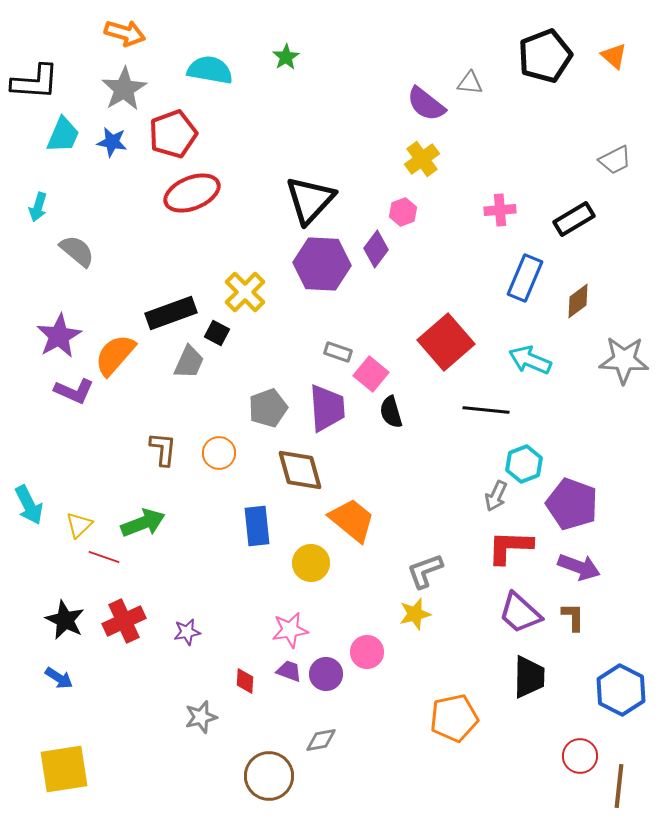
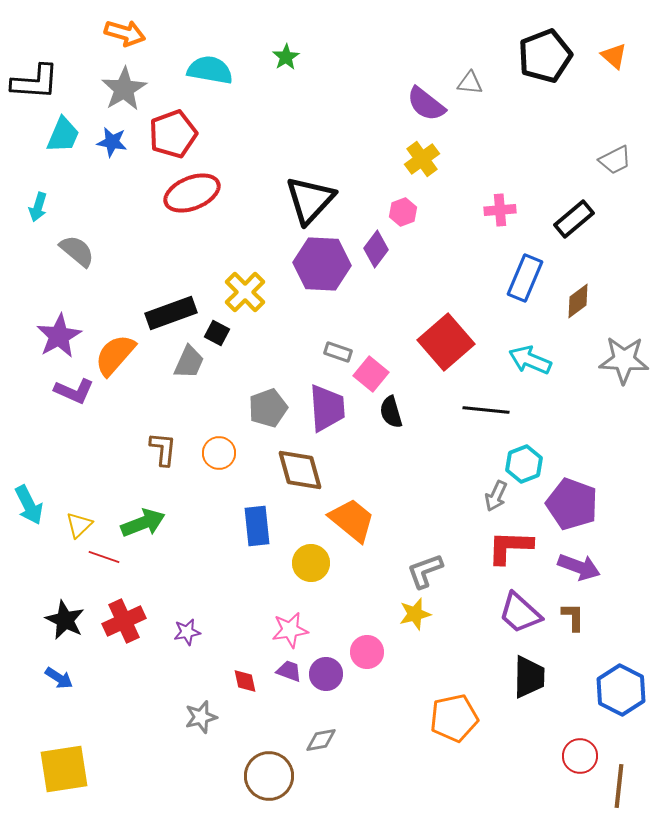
black rectangle at (574, 219): rotated 9 degrees counterclockwise
red diamond at (245, 681): rotated 16 degrees counterclockwise
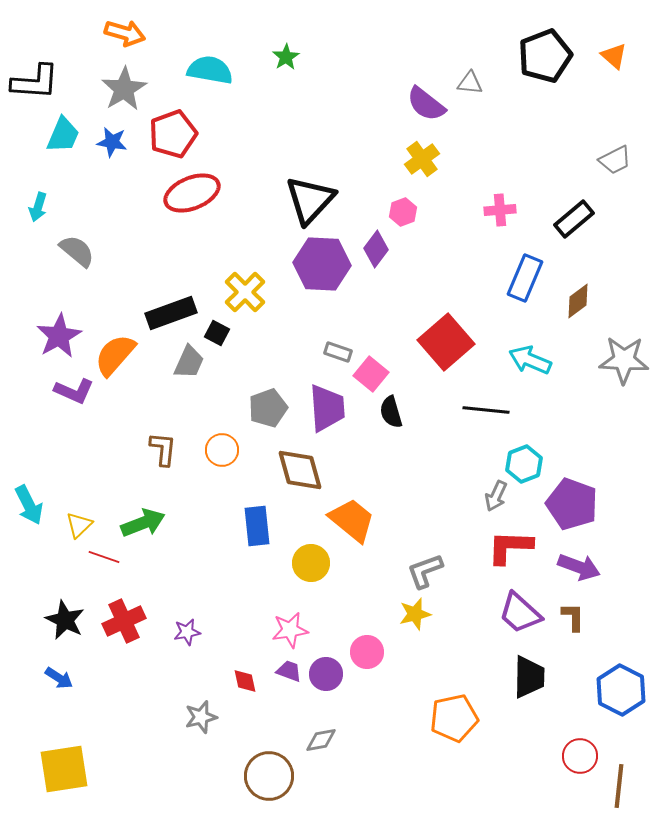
orange circle at (219, 453): moved 3 px right, 3 px up
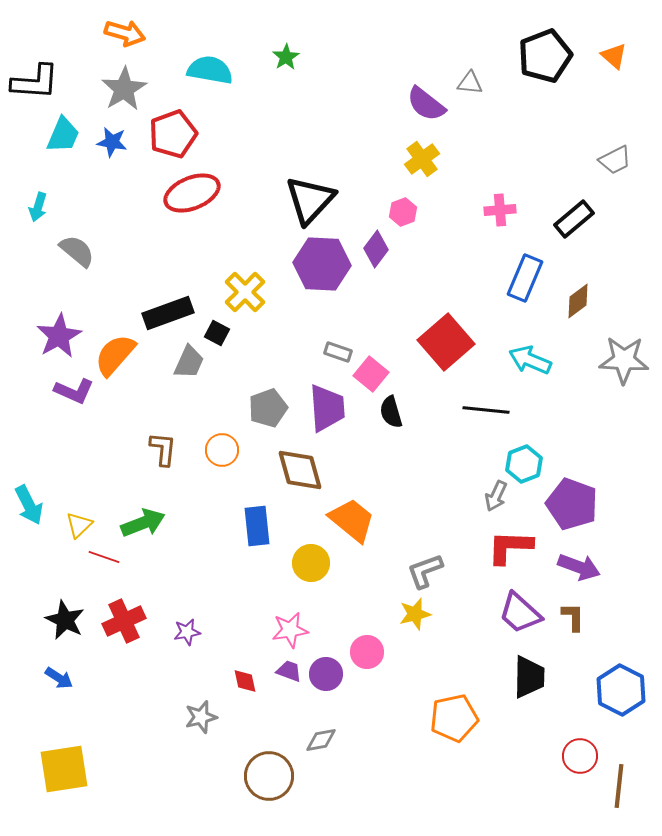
black rectangle at (171, 313): moved 3 px left
